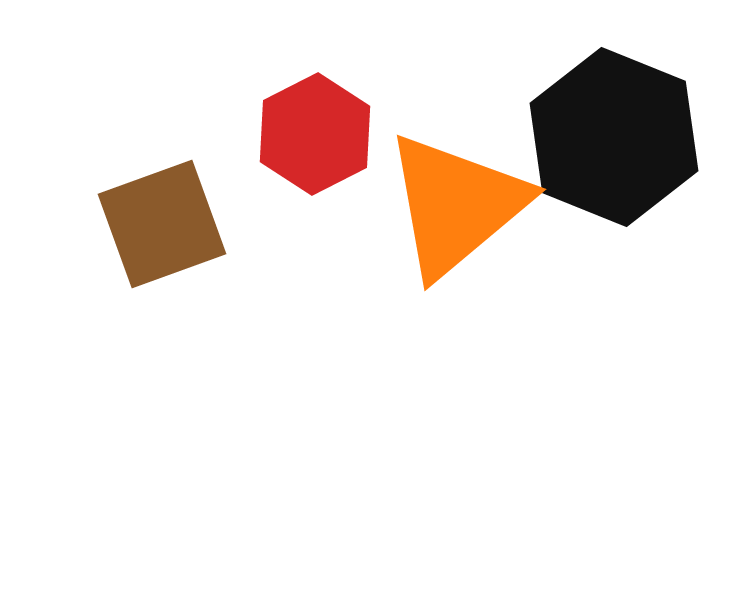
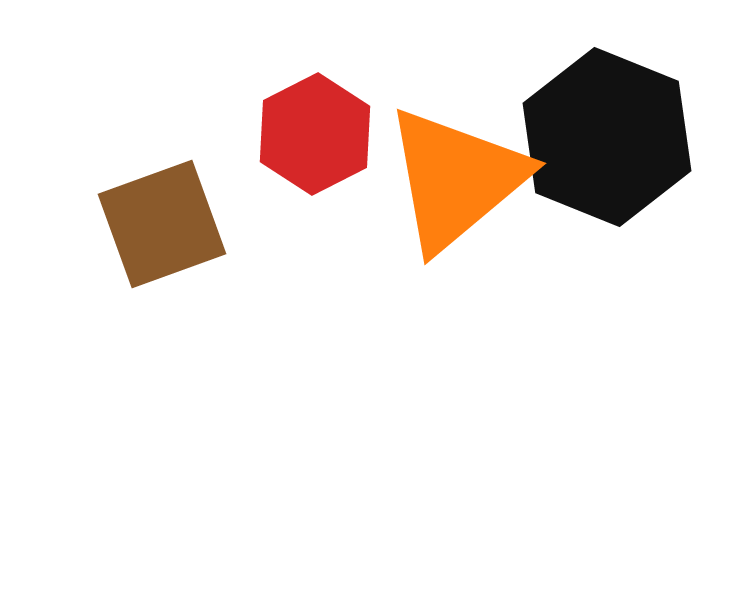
black hexagon: moved 7 px left
orange triangle: moved 26 px up
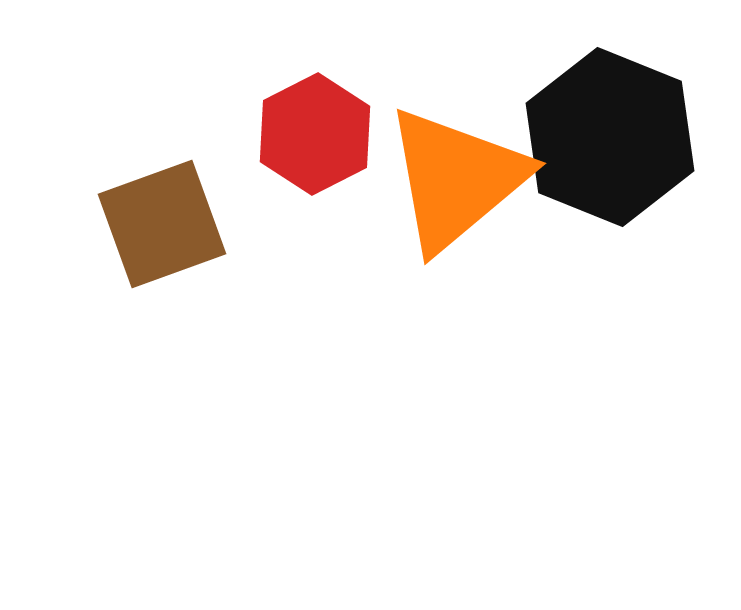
black hexagon: moved 3 px right
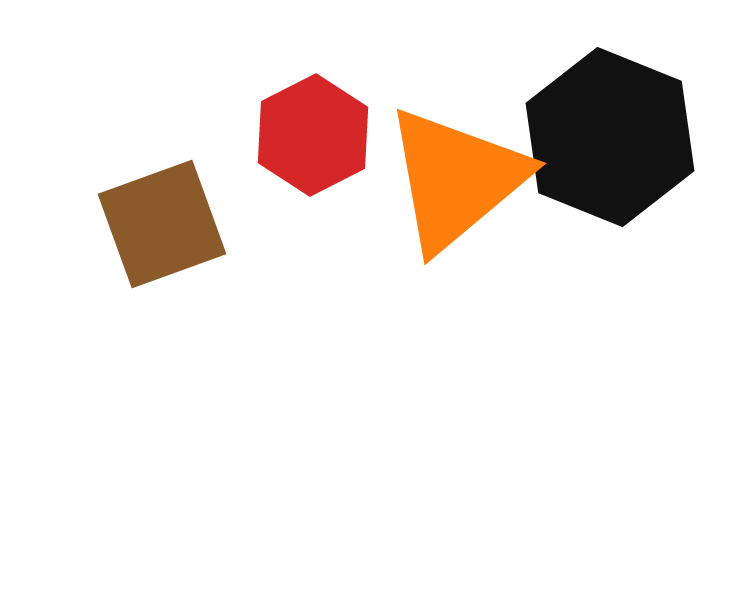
red hexagon: moved 2 px left, 1 px down
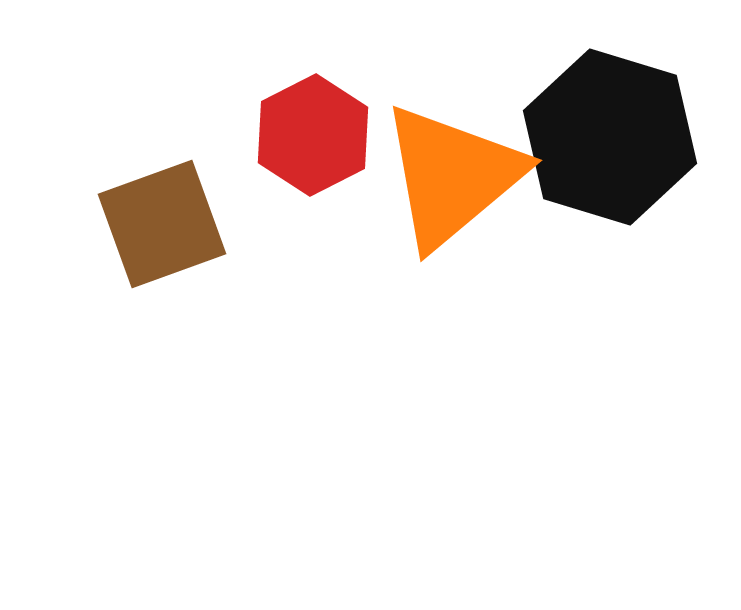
black hexagon: rotated 5 degrees counterclockwise
orange triangle: moved 4 px left, 3 px up
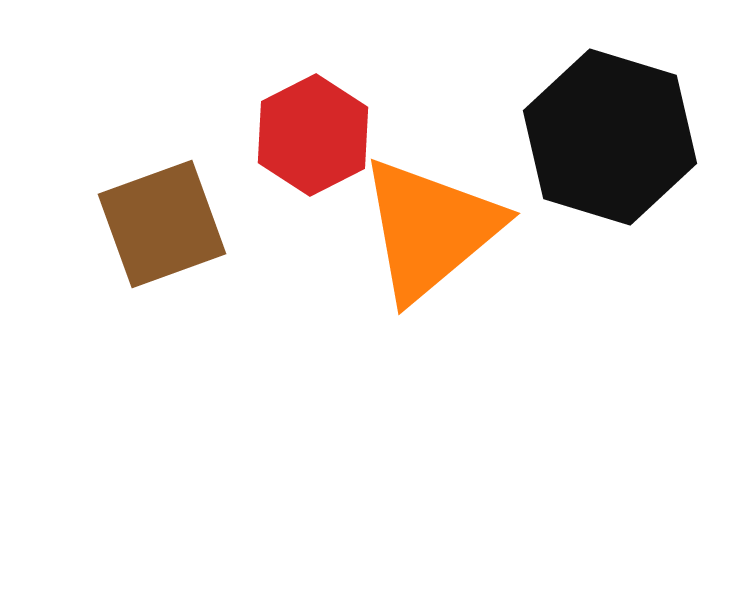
orange triangle: moved 22 px left, 53 px down
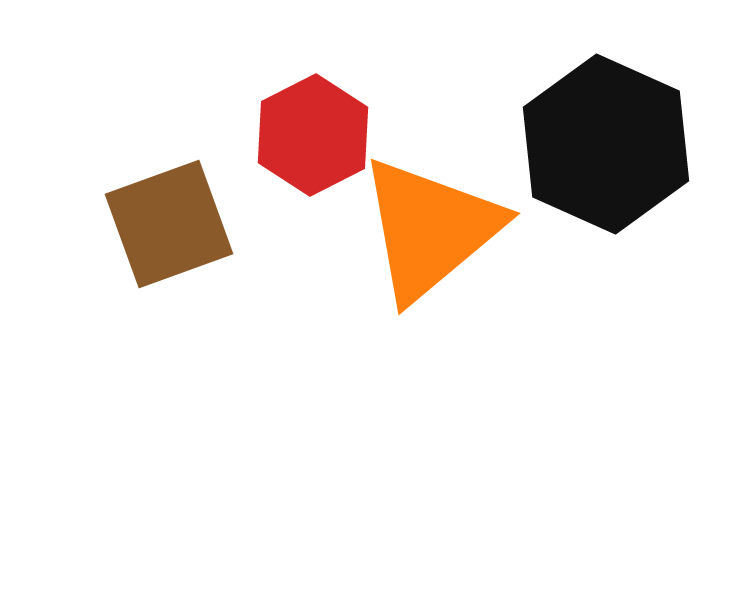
black hexagon: moved 4 px left, 7 px down; rotated 7 degrees clockwise
brown square: moved 7 px right
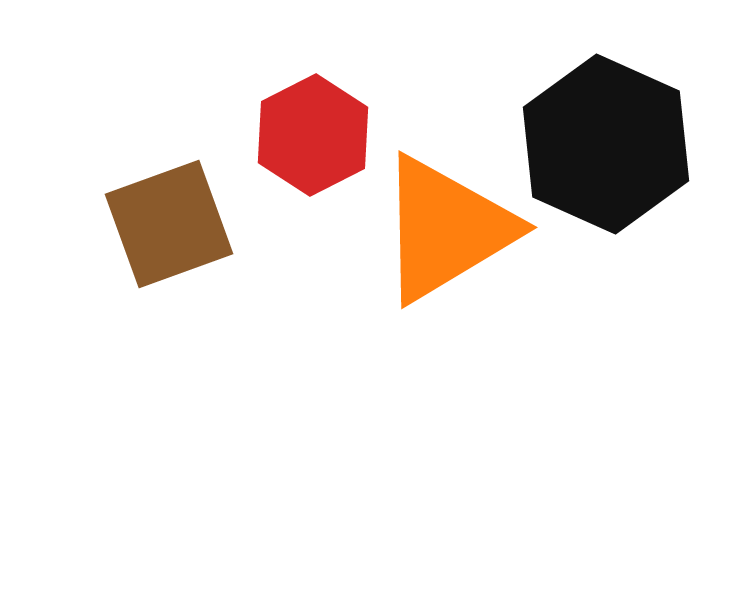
orange triangle: moved 16 px right; rotated 9 degrees clockwise
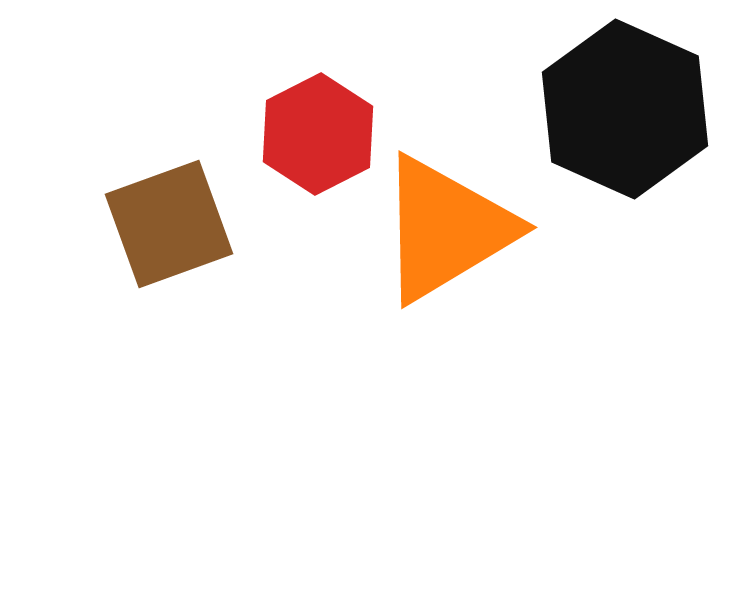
red hexagon: moved 5 px right, 1 px up
black hexagon: moved 19 px right, 35 px up
